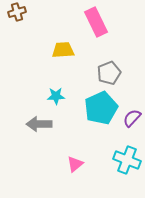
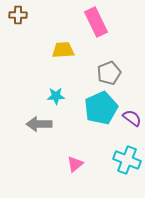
brown cross: moved 1 px right, 3 px down; rotated 18 degrees clockwise
purple semicircle: rotated 84 degrees clockwise
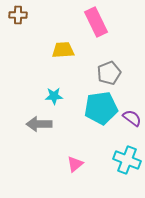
cyan star: moved 2 px left
cyan pentagon: rotated 16 degrees clockwise
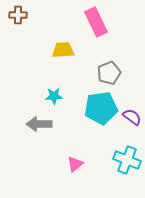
purple semicircle: moved 1 px up
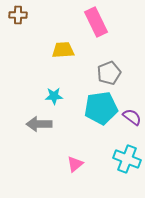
cyan cross: moved 1 px up
